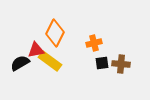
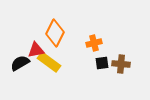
yellow rectangle: moved 1 px left, 1 px down
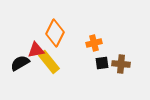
yellow rectangle: rotated 15 degrees clockwise
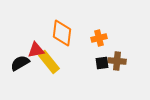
orange diamond: moved 7 px right; rotated 20 degrees counterclockwise
orange cross: moved 5 px right, 5 px up
brown cross: moved 4 px left, 3 px up
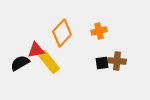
orange diamond: rotated 36 degrees clockwise
orange cross: moved 7 px up
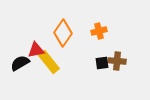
orange diamond: moved 1 px right; rotated 8 degrees counterclockwise
